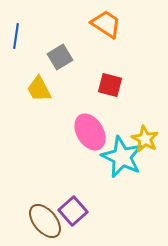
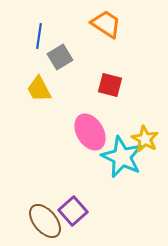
blue line: moved 23 px right
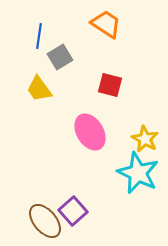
yellow trapezoid: rotated 8 degrees counterclockwise
cyan star: moved 16 px right, 16 px down
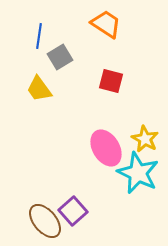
red square: moved 1 px right, 4 px up
pink ellipse: moved 16 px right, 16 px down
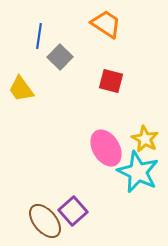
gray square: rotated 15 degrees counterclockwise
yellow trapezoid: moved 18 px left
cyan star: moved 1 px up
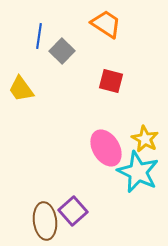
gray square: moved 2 px right, 6 px up
brown ellipse: rotated 33 degrees clockwise
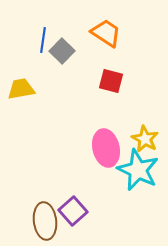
orange trapezoid: moved 9 px down
blue line: moved 4 px right, 4 px down
yellow trapezoid: rotated 116 degrees clockwise
pink ellipse: rotated 18 degrees clockwise
cyan star: moved 2 px up
